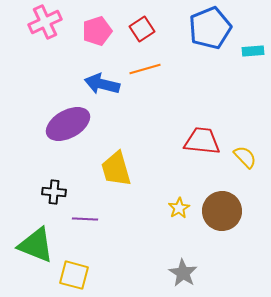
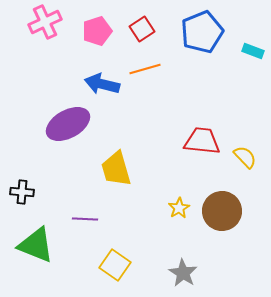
blue pentagon: moved 8 px left, 4 px down
cyan rectangle: rotated 25 degrees clockwise
black cross: moved 32 px left
yellow square: moved 41 px right, 10 px up; rotated 20 degrees clockwise
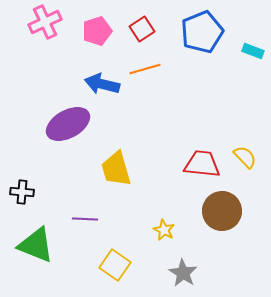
red trapezoid: moved 23 px down
yellow star: moved 15 px left, 22 px down; rotated 15 degrees counterclockwise
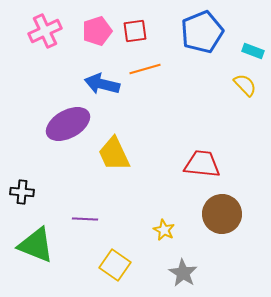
pink cross: moved 9 px down
red square: moved 7 px left, 2 px down; rotated 25 degrees clockwise
yellow semicircle: moved 72 px up
yellow trapezoid: moved 2 px left, 15 px up; rotated 9 degrees counterclockwise
brown circle: moved 3 px down
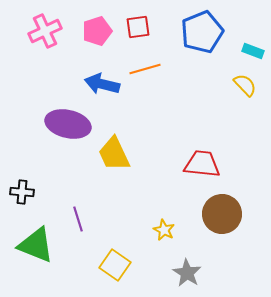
red square: moved 3 px right, 4 px up
purple ellipse: rotated 42 degrees clockwise
purple line: moved 7 px left; rotated 70 degrees clockwise
gray star: moved 4 px right
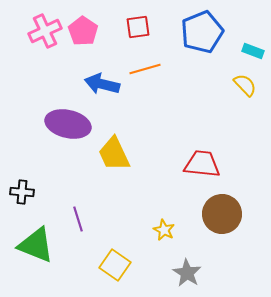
pink pentagon: moved 14 px left; rotated 20 degrees counterclockwise
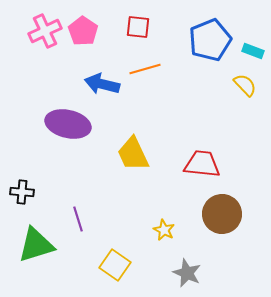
red square: rotated 15 degrees clockwise
blue pentagon: moved 8 px right, 8 px down
yellow trapezoid: moved 19 px right
green triangle: rotated 39 degrees counterclockwise
gray star: rotated 8 degrees counterclockwise
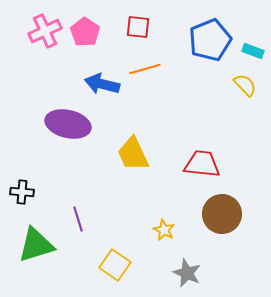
pink pentagon: moved 2 px right, 1 px down
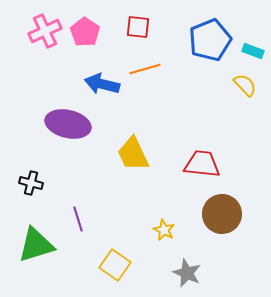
black cross: moved 9 px right, 9 px up; rotated 10 degrees clockwise
